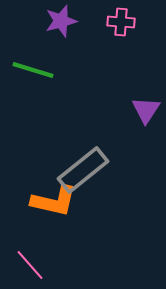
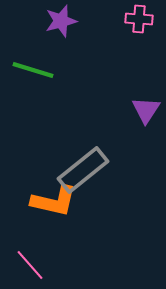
pink cross: moved 18 px right, 3 px up
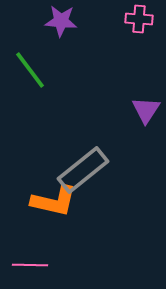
purple star: rotated 20 degrees clockwise
green line: moved 3 px left; rotated 36 degrees clockwise
pink line: rotated 48 degrees counterclockwise
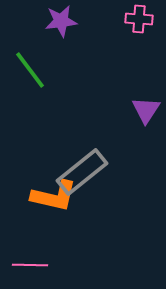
purple star: rotated 12 degrees counterclockwise
gray rectangle: moved 1 px left, 2 px down
orange L-shape: moved 5 px up
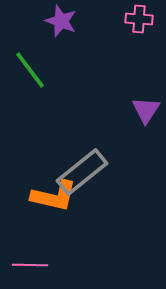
purple star: rotated 28 degrees clockwise
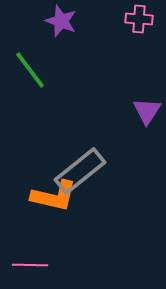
purple triangle: moved 1 px right, 1 px down
gray rectangle: moved 2 px left, 1 px up
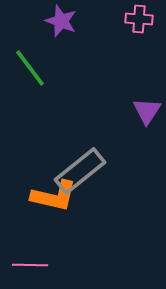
green line: moved 2 px up
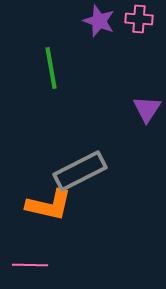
purple star: moved 38 px right
green line: moved 21 px right; rotated 27 degrees clockwise
purple triangle: moved 2 px up
gray rectangle: rotated 12 degrees clockwise
orange L-shape: moved 5 px left, 9 px down
